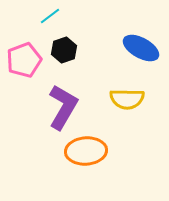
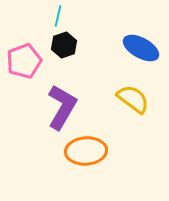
cyan line: moved 8 px right; rotated 40 degrees counterclockwise
black hexagon: moved 5 px up
pink pentagon: moved 1 px down
yellow semicircle: moved 6 px right; rotated 144 degrees counterclockwise
purple L-shape: moved 1 px left
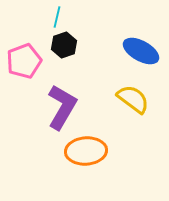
cyan line: moved 1 px left, 1 px down
blue ellipse: moved 3 px down
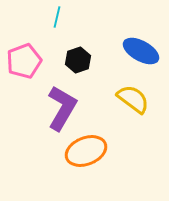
black hexagon: moved 14 px right, 15 px down
purple L-shape: moved 1 px down
orange ellipse: rotated 18 degrees counterclockwise
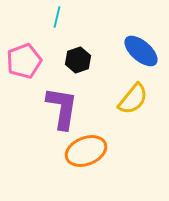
blue ellipse: rotated 12 degrees clockwise
yellow semicircle: rotated 92 degrees clockwise
purple L-shape: rotated 21 degrees counterclockwise
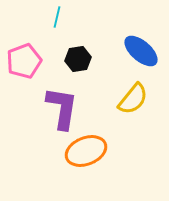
black hexagon: moved 1 px up; rotated 10 degrees clockwise
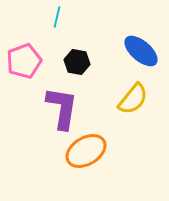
black hexagon: moved 1 px left, 3 px down; rotated 20 degrees clockwise
orange ellipse: rotated 9 degrees counterclockwise
